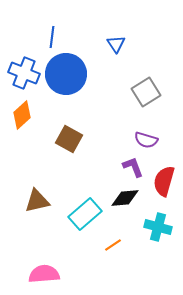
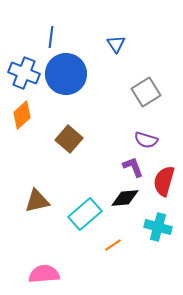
blue line: moved 1 px left
brown square: rotated 12 degrees clockwise
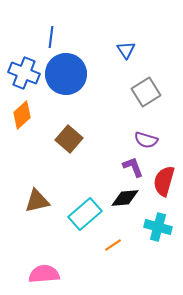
blue triangle: moved 10 px right, 6 px down
